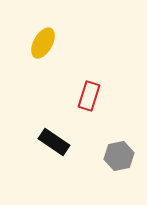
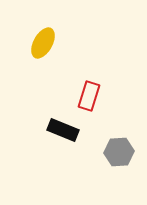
black rectangle: moved 9 px right, 12 px up; rotated 12 degrees counterclockwise
gray hexagon: moved 4 px up; rotated 8 degrees clockwise
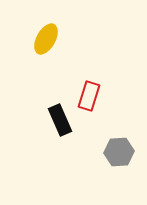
yellow ellipse: moved 3 px right, 4 px up
black rectangle: moved 3 px left, 10 px up; rotated 44 degrees clockwise
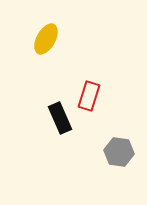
black rectangle: moved 2 px up
gray hexagon: rotated 12 degrees clockwise
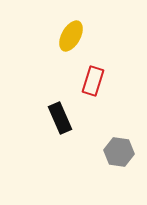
yellow ellipse: moved 25 px right, 3 px up
red rectangle: moved 4 px right, 15 px up
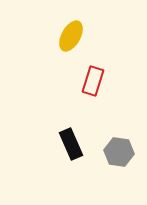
black rectangle: moved 11 px right, 26 px down
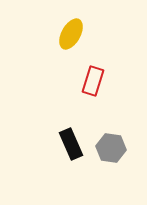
yellow ellipse: moved 2 px up
gray hexagon: moved 8 px left, 4 px up
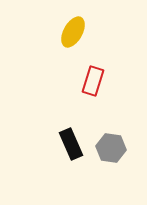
yellow ellipse: moved 2 px right, 2 px up
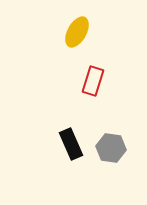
yellow ellipse: moved 4 px right
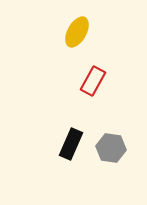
red rectangle: rotated 12 degrees clockwise
black rectangle: rotated 48 degrees clockwise
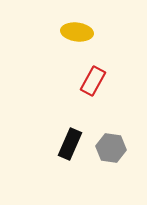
yellow ellipse: rotated 68 degrees clockwise
black rectangle: moved 1 px left
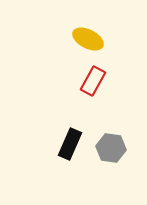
yellow ellipse: moved 11 px right, 7 px down; rotated 20 degrees clockwise
